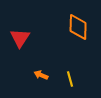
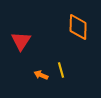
red triangle: moved 1 px right, 3 px down
yellow line: moved 9 px left, 9 px up
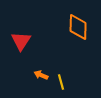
yellow line: moved 12 px down
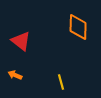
red triangle: rotated 25 degrees counterclockwise
orange arrow: moved 26 px left
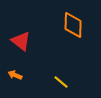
orange diamond: moved 5 px left, 2 px up
yellow line: rotated 35 degrees counterclockwise
